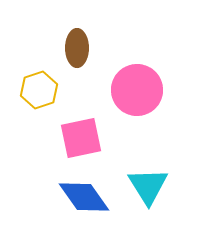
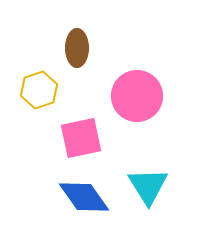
pink circle: moved 6 px down
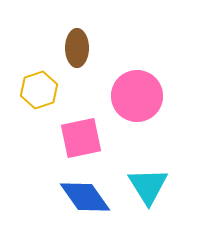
blue diamond: moved 1 px right
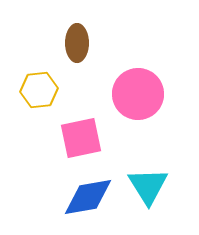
brown ellipse: moved 5 px up
yellow hexagon: rotated 12 degrees clockwise
pink circle: moved 1 px right, 2 px up
blue diamond: moved 3 px right; rotated 64 degrees counterclockwise
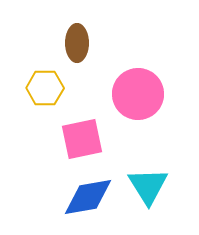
yellow hexagon: moved 6 px right, 2 px up; rotated 6 degrees clockwise
pink square: moved 1 px right, 1 px down
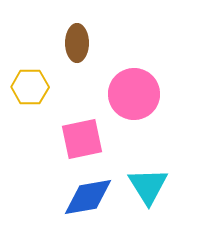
yellow hexagon: moved 15 px left, 1 px up
pink circle: moved 4 px left
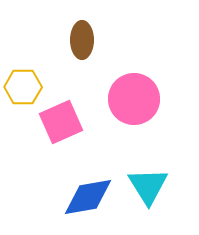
brown ellipse: moved 5 px right, 3 px up
yellow hexagon: moved 7 px left
pink circle: moved 5 px down
pink square: moved 21 px left, 17 px up; rotated 12 degrees counterclockwise
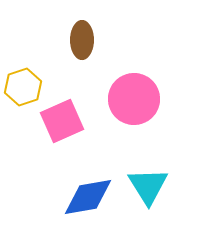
yellow hexagon: rotated 18 degrees counterclockwise
pink square: moved 1 px right, 1 px up
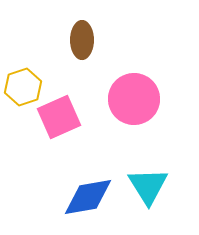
pink square: moved 3 px left, 4 px up
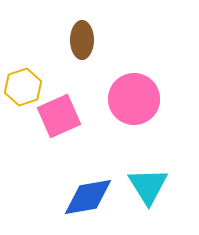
pink square: moved 1 px up
